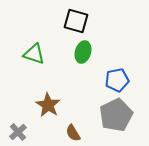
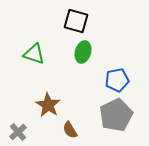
brown semicircle: moved 3 px left, 3 px up
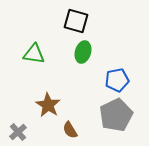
green triangle: rotated 10 degrees counterclockwise
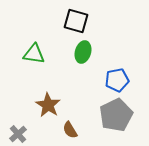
gray cross: moved 2 px down
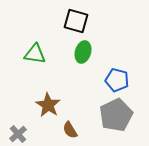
green triangle: moved 1 px right
blue pentagon: rotated 25 degrees clockwise
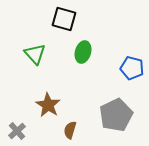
black square: moved 12 px left, 2 px up
green triangle: rotated 40 degrees clockwise
blue pentagon: moved 15 px right, 12 px up
brown semicircle: rotated 48 degrees clockwise
gray cross: moved 1 px left, 3 px up
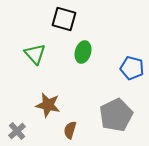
brown star: rotated 20 degrees counterclockwise
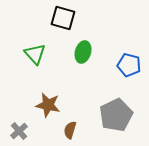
black square: moved 1 px left, 1 px up
blue pentagon: moved 3 px left, 3 px up
gray cross: moved 2 px right
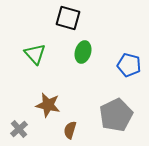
black square: moved 5 px right
gray cross: moved 2 px up
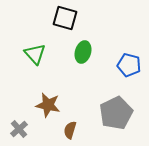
black square: moved 3 px left
gray pentagon: moved 2 px up
